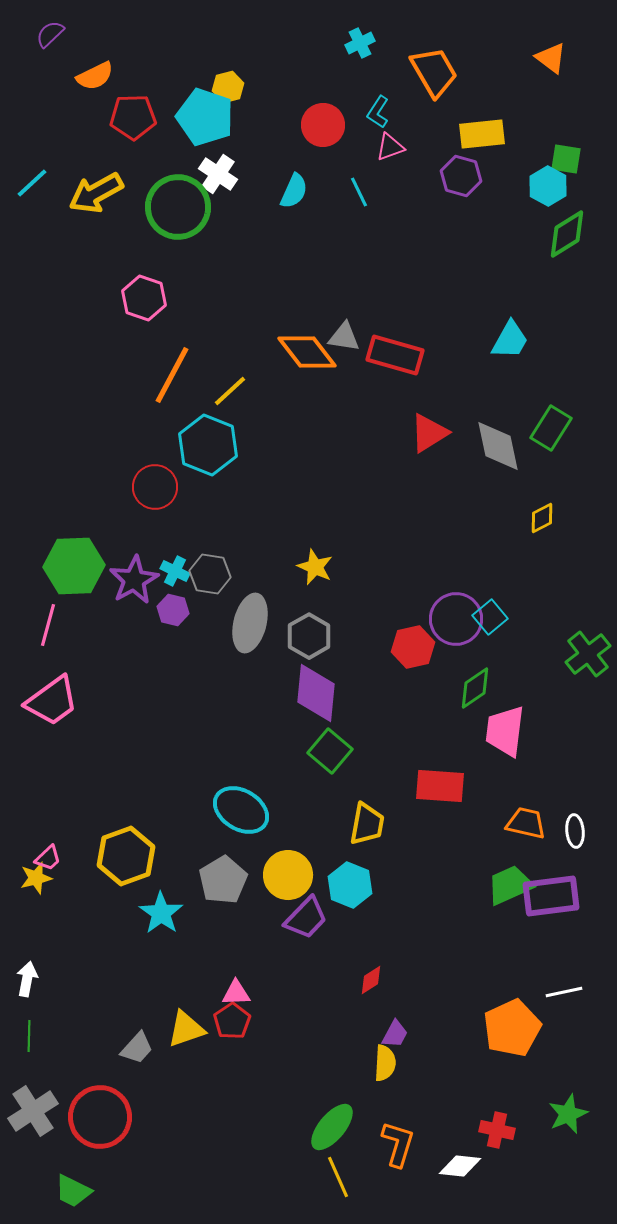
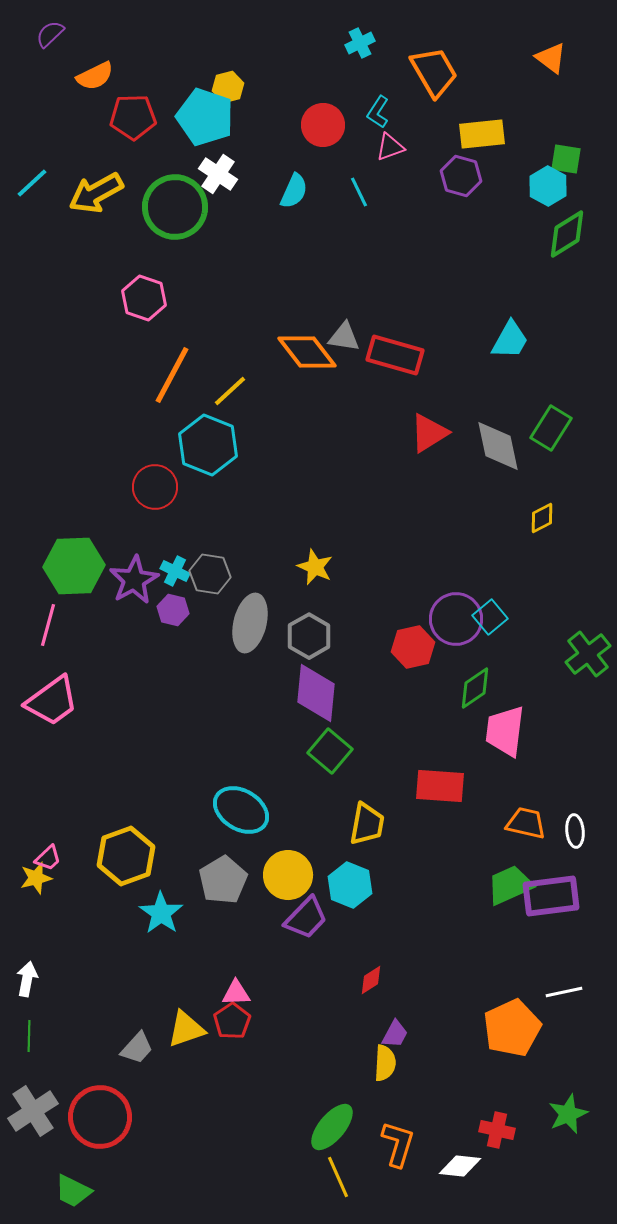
green circle at (178, 207): moved 3 px left
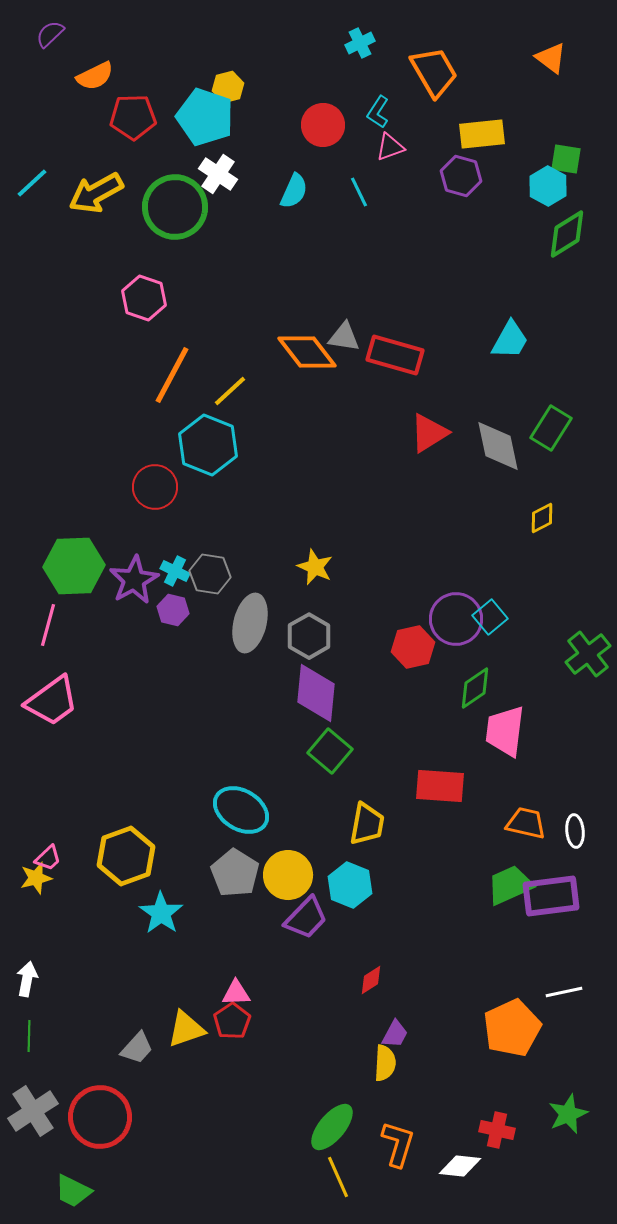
gray pentagon at (223, 880): moved 12 px right, 7 px up; rotated 9 degrees counterclockwise
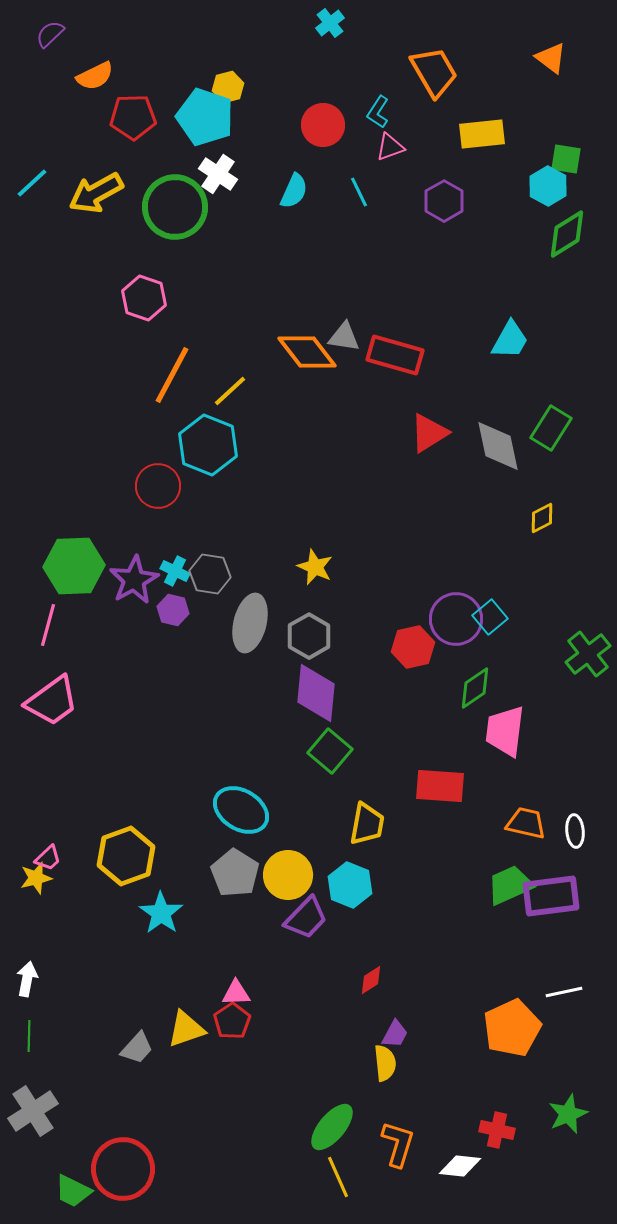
cyan cross at (360, 43): moved 30 px left, 20 px up; rotated 12 degrees counterclockwise
purple hexagon at (461, 176): moved 17 px left, 25 px down; rotated 15 degrees clockwise
red circle at (155, 487): moved 3 px right, 1 px up
yellow semicircle at (385, 1063): rotated 9 degrees counterclockwise
red circle at (100, 1117): moved 23 px right, 52 px down
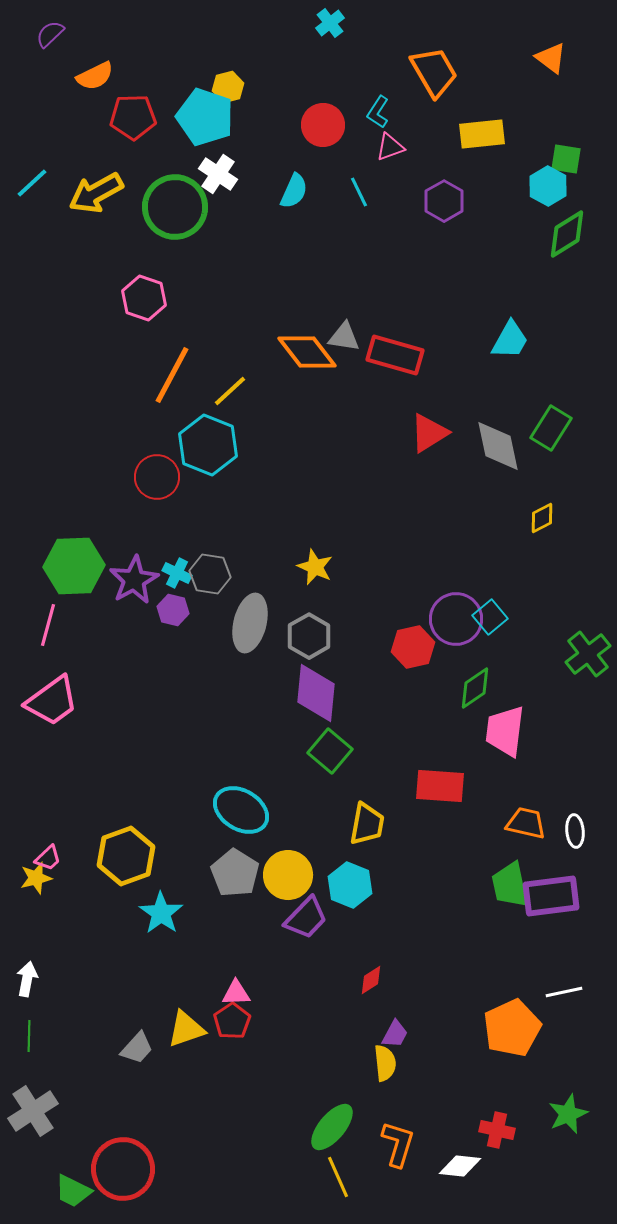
red circle at (158, 486): moved 1 px left, 9 px up
cyan cross at (175, 571): moved 2 px right, 2 px down
green trapezoid at (510, 885): rotated 78 degrees counterclockwise
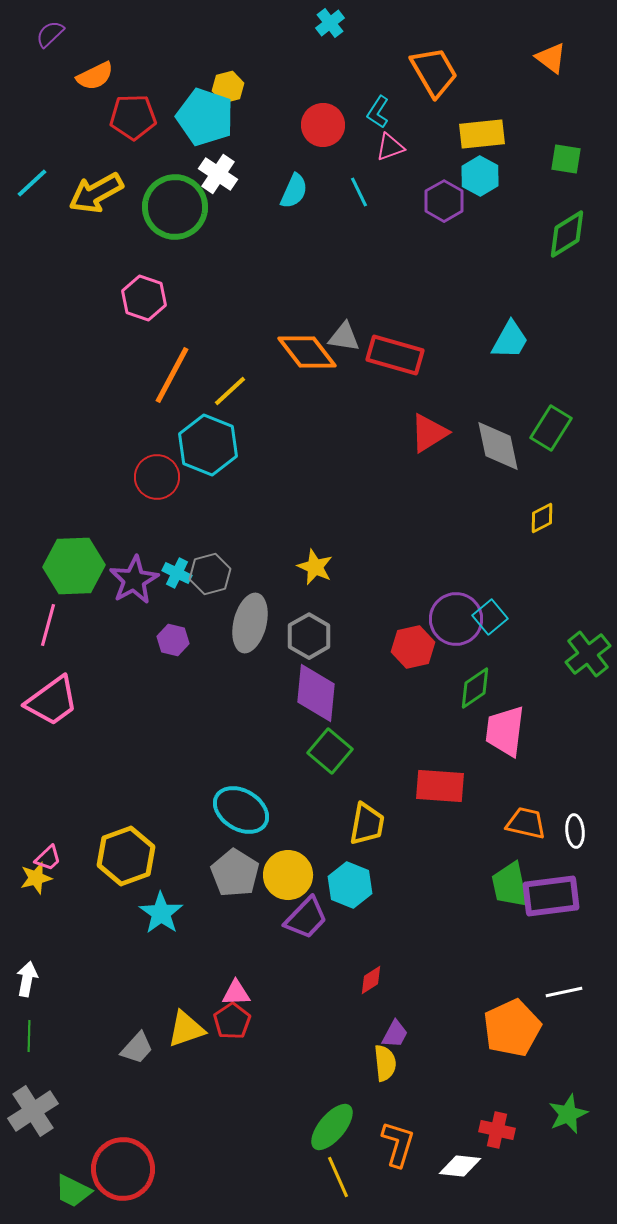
cyan hexagon at (548, 186): moved 68 px left, 10 px up
gray hexagon at (210, 574): rotated 24 degrees counterclockwise
purple hexagon at (173, 610): moved 30 px down
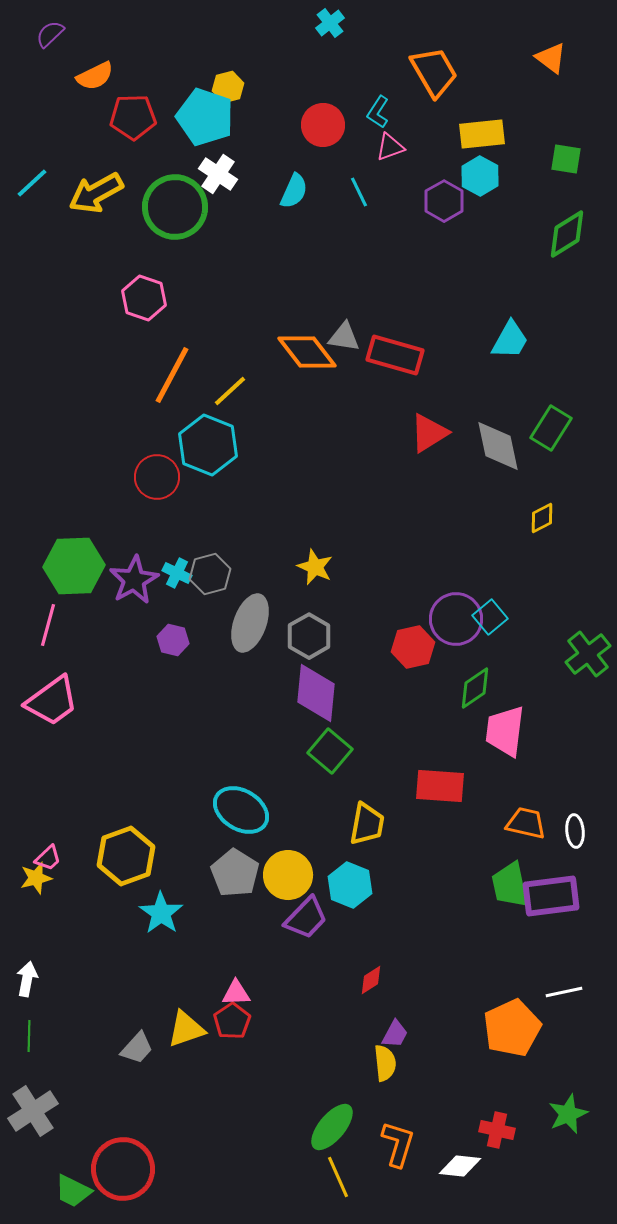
gray ellipse at (250, 623): rotated 6 degrees clockwise
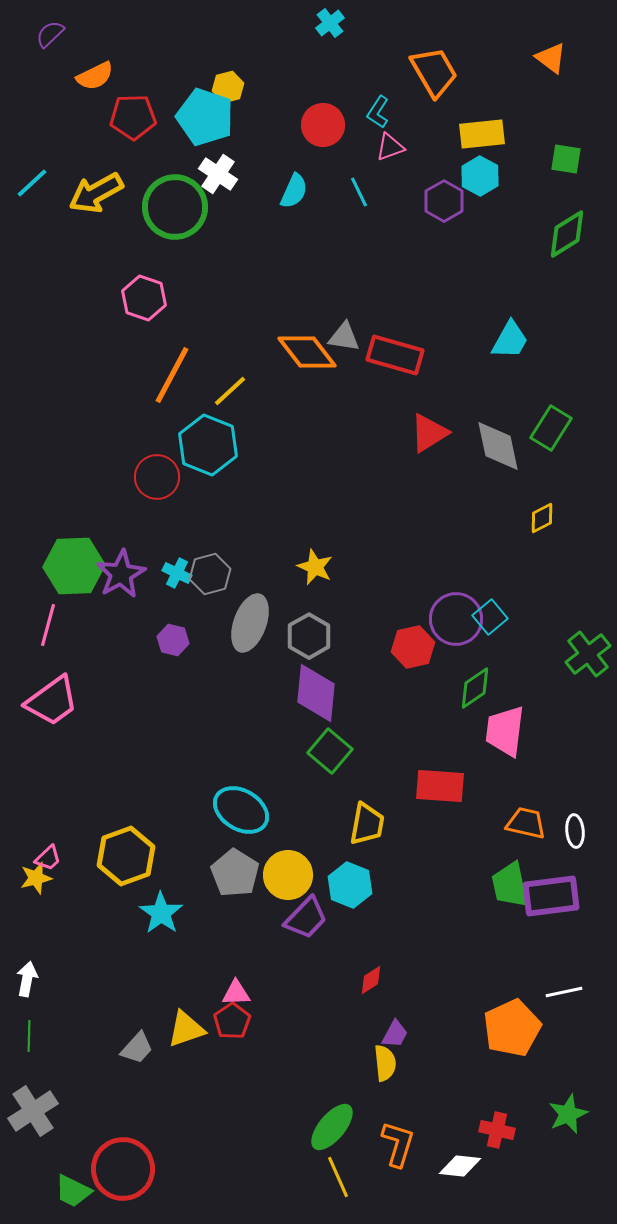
purple star at (134, 580): moved 13 px left, 6 px up
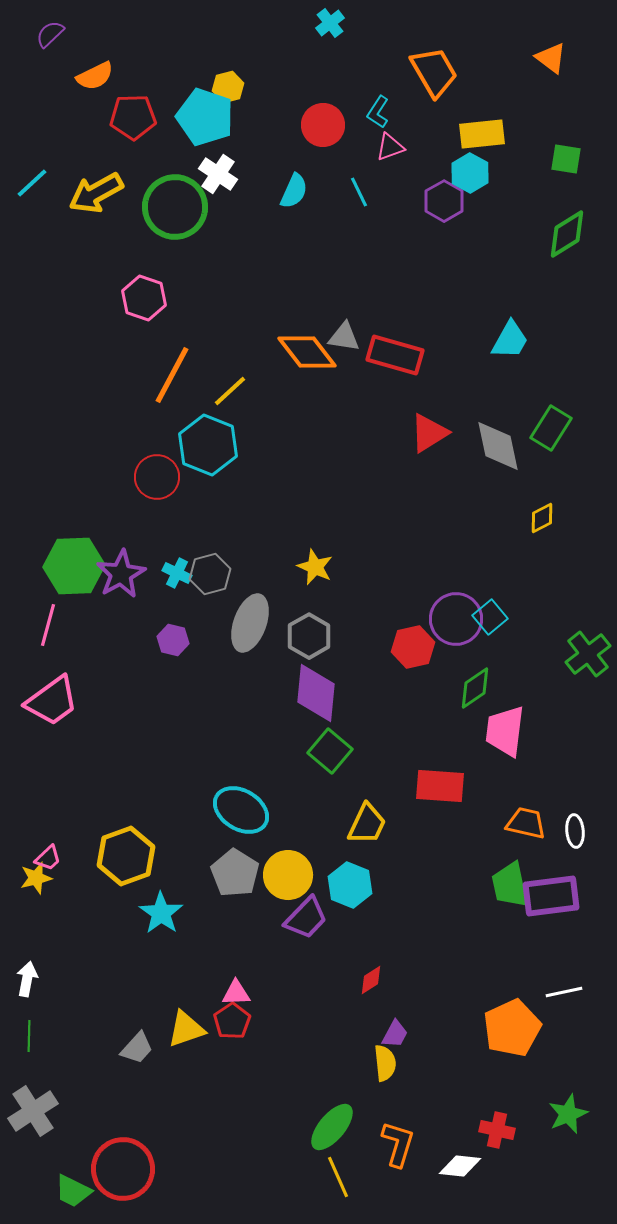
cyan hexagon at (480, 176): moved 10 px left, 3 px up
yellow trapezoid at (367, 824): rotated 15 degrees clockwise
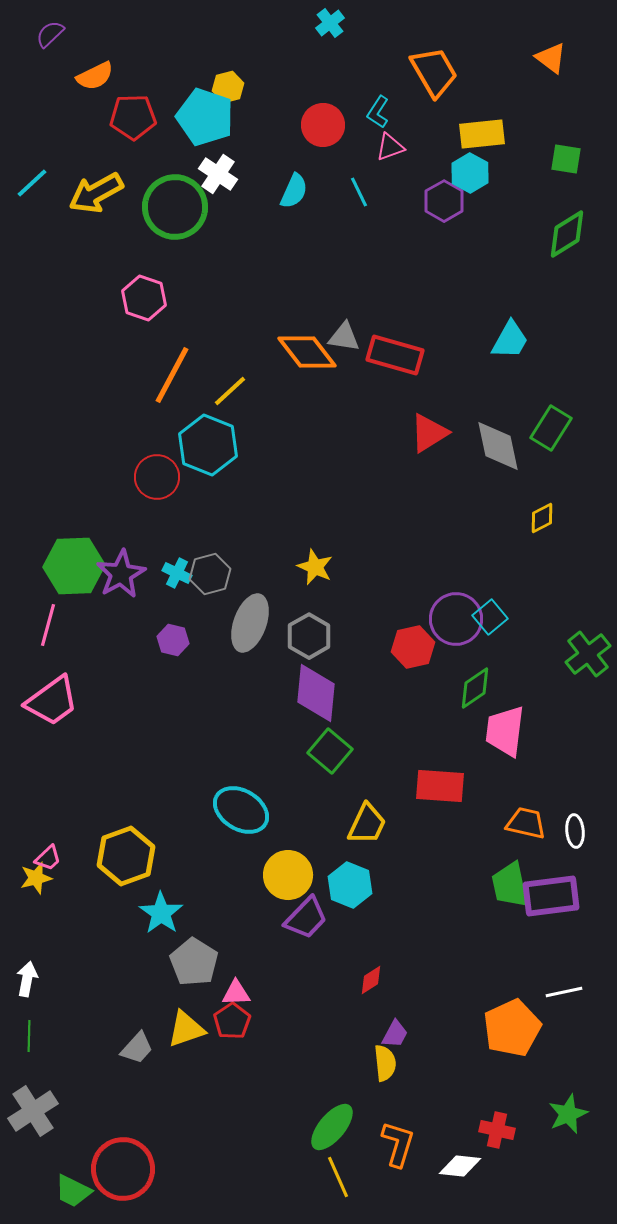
gray pentagon at (235, 873): moved 41 px left, 89 px down
